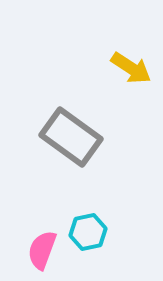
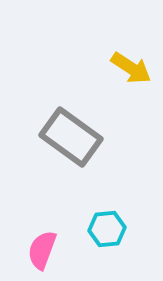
cyan hexagon: moved 19 px right, 3 px up; rotated 6 degrees clockwise
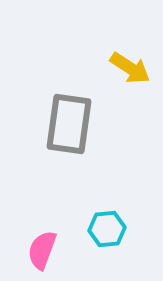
yellow arrow: moved 1 px left
gray rectangle: moved 2 px left, 13 px up; rotated 62 degrees clockwise
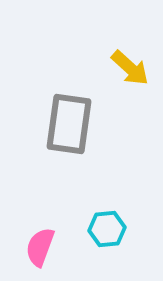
yellow arrow: rotated 9 degrees clockwise
pink semicircle: moved 2 px left, 3 px up
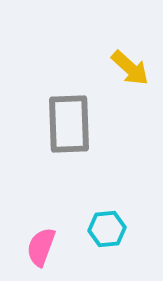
gray rectangle: rotated 10 degrees counterclockwise
pink semicircle: moved 1 px right
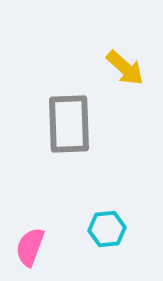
yellow arrow: moved 5 px left
pink semicircle: moved 11 px left
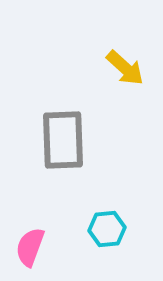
gray rectangle: moved 6 px left, 16 px down
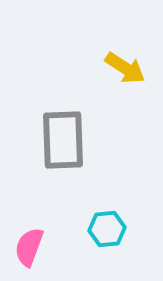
yellow arrow: rotated 9 degrees counterclockwise
pink semicircle: moved 1 px left
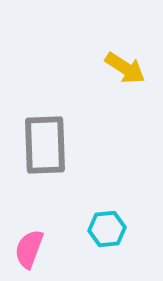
gray rectangle: moved 18 px left, 5 px down
pink semicircle: moved 2 px down
